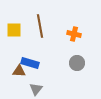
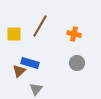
brown line: rotated 40 degrees clockwise
yellow square: moved 4 px down
brown triangle: rotated 48 degrees counterclockwise
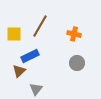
blue rectangle: moved 7 px up; rotated 42 degrees counterclockwise
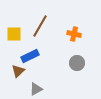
brown triangle: moved 1 px left
gray triangle: rotated 24 degrees clockwise
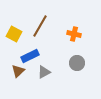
yellow square: rotated 28 degrees clockwise
gray triangle: moved 8 px right, 17 px up
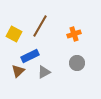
orange cross: rotated 32 degrees counterclockwise
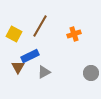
gray circle: moved 14 px right, 10 px down
brown triangle: moved 4 px up; rotated 16 degrees counterclockwise
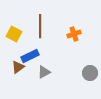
brown line: rotated 30 degrees counterclockwise
brown triangle: rotated 24 degrees clockwise
gray circle: moved 1 px left
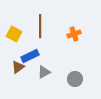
gray circle: moved 15 px left, 6 px down
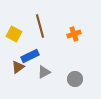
brown line: rotated 15 degrees counterclockwise
